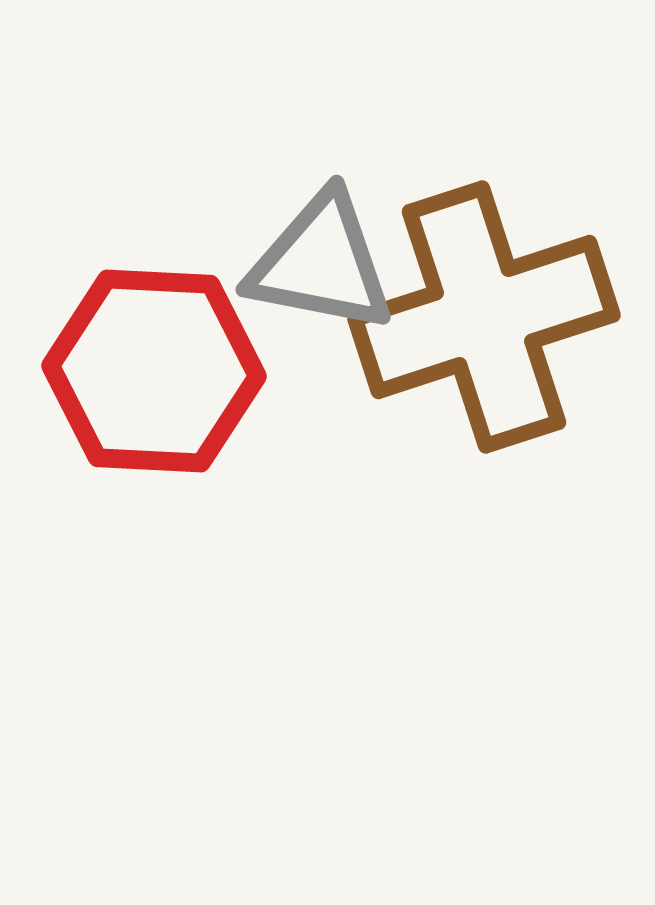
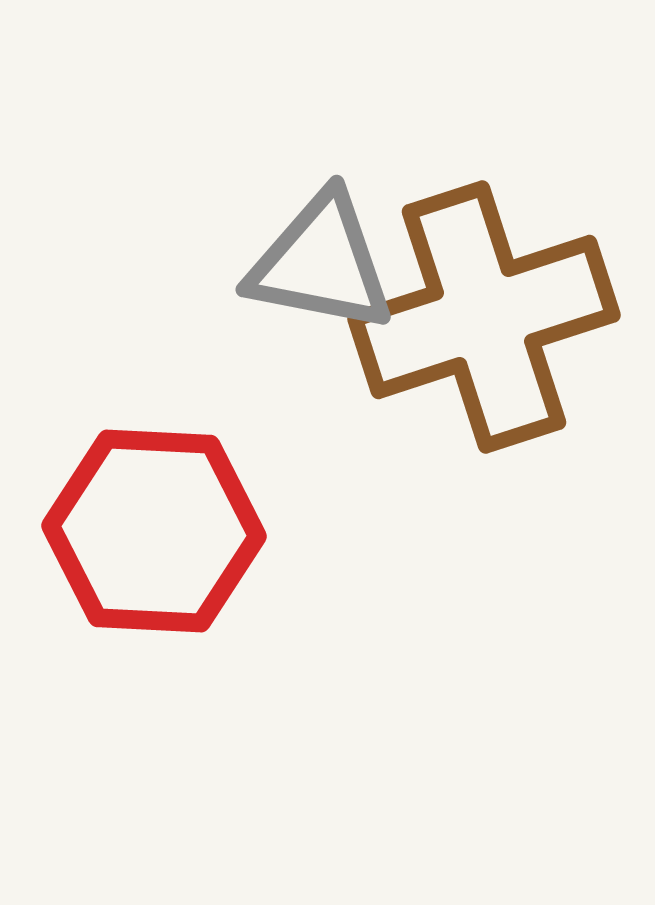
red hexagon: moved 160 px down
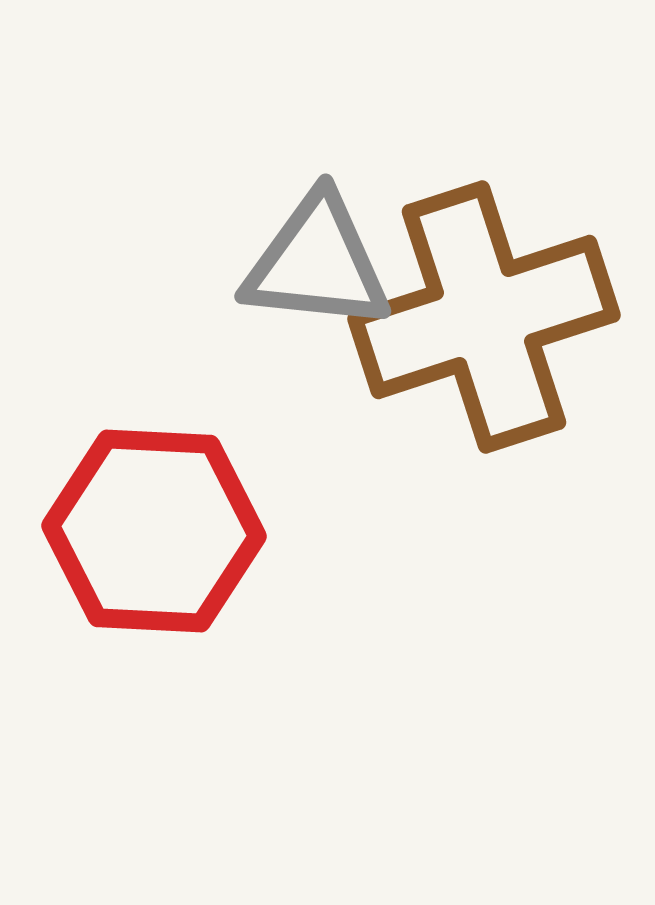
gray triangle: moved 4 px left; rotated 5 degrees counterclockwise
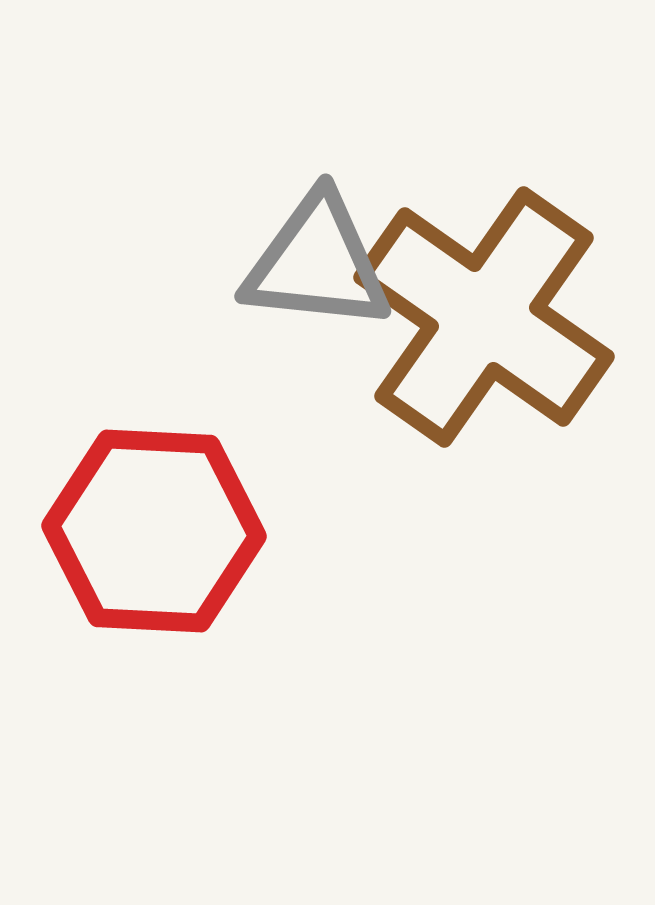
brown cross: rotated 37 degrees counterclockwise
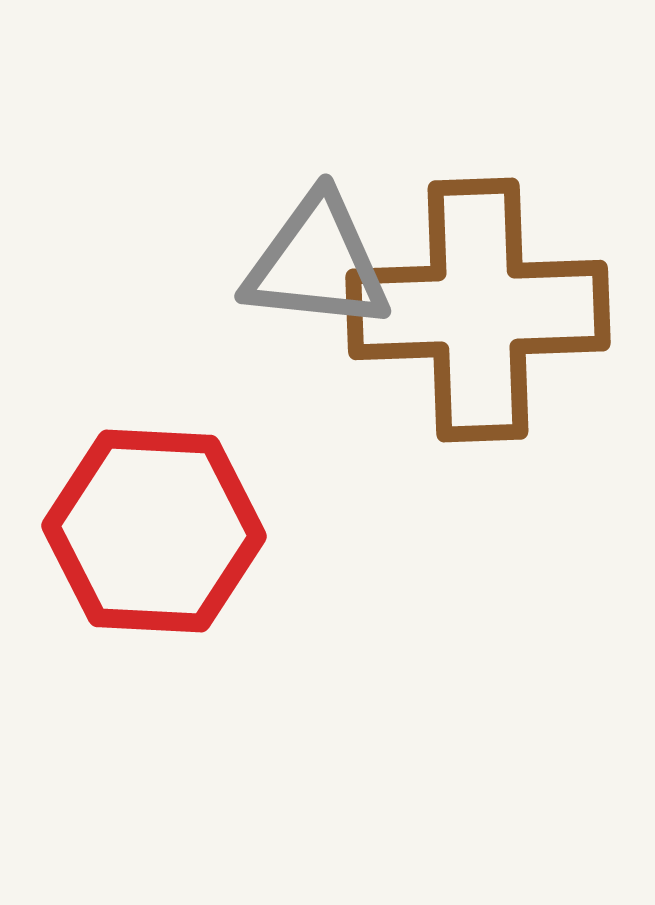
brown cross: moved 6 px left, 7 px up; rotated 37 degrees counterclockwise
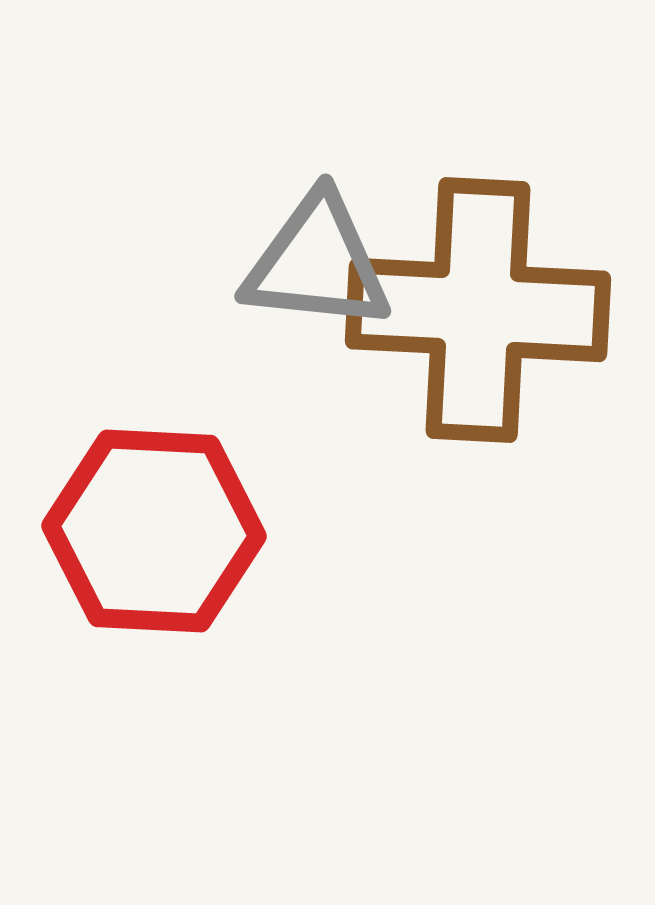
brown cross: rotated 5 degrees clockwise
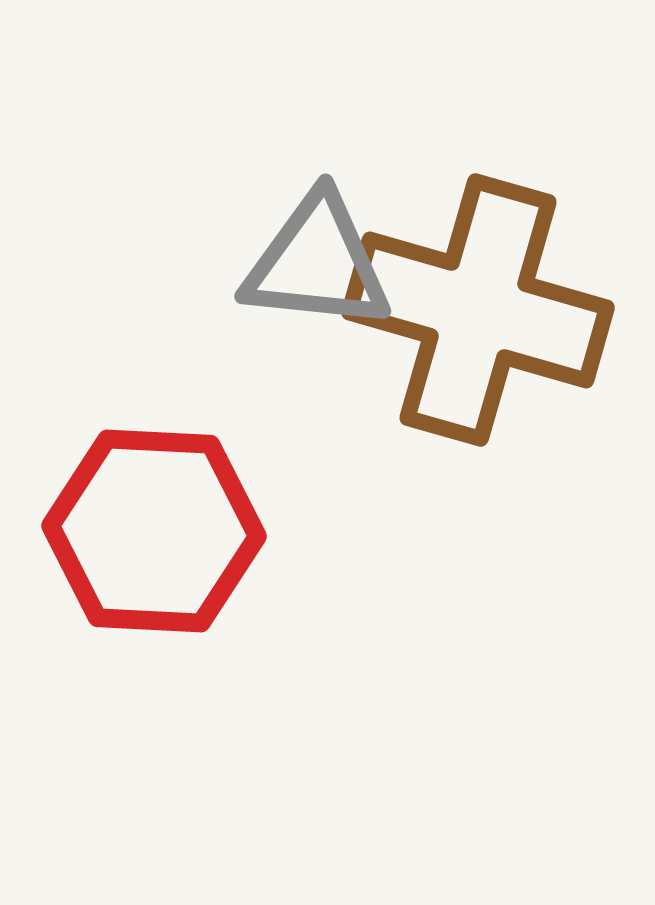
brown cross: rotated 13 degrees clockwise
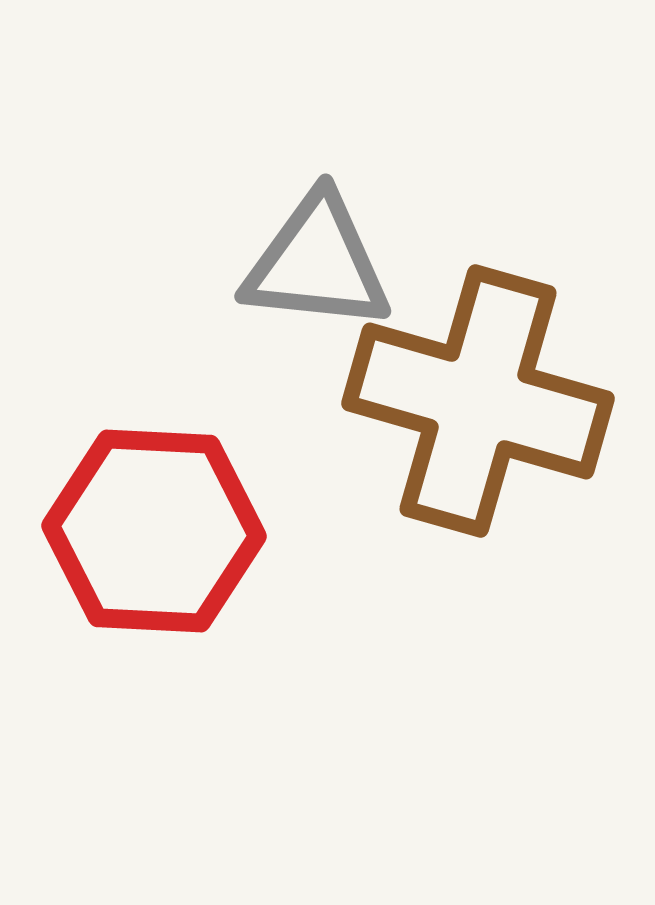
brown cross: moved 91 px down
